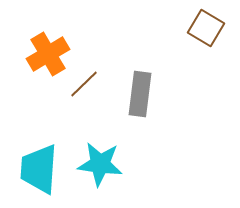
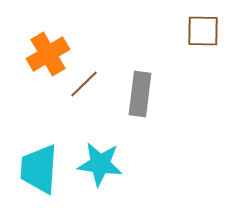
brown square: moved 3 px left, 3 px down; rotated 30 degrees counterclockwise
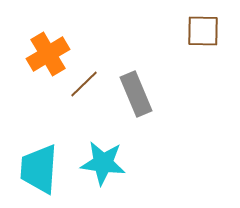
gray rectangle: moved 4 px left; rotated 30 degrees counterclockwise
cyan star: moved 3 px right, 1 px up
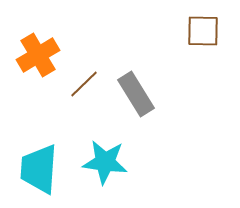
orange cross: moved 10 px left, 1 px down
gray rectangle: rotated 9 degrees counterclockwise
cyan star: moved 2 px right, 1 px up
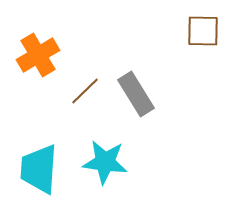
brown line: moved 1 px right, 7 px down
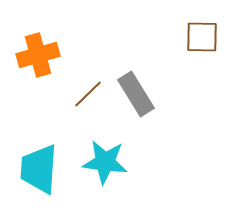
brown square: moved 1 px left, 6 px down
orange cross: rotated 15 degrees clockwise
brown line: moved 3 px right, 3 px down
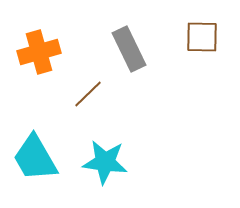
orange cross: moved 1 px right, 3 px up
gray rectangle: moved 7 px left, 45 px up; rotated 6 degrees clockwise
cyan trapezoid: moved 4 px left, 11 px up; rotated 34 degrees counterclockwise
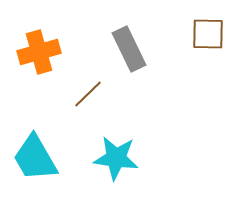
brown square: moved 6 px right, 3 px up
cyan star: moved 11 px right, 4 px up
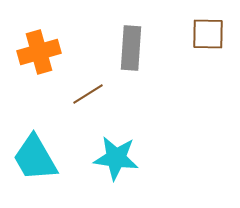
gray rectangle: moved 2 px right, 1 px up; rotated 30 degrees clockwise
brown line: rotated 12 degrees clockwise
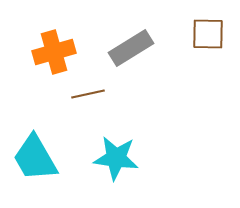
gray rectangle: rotated 54 degrees clockwise
orange cross: moved 15 px right
brown line: rotated 20 degrees clockwise
